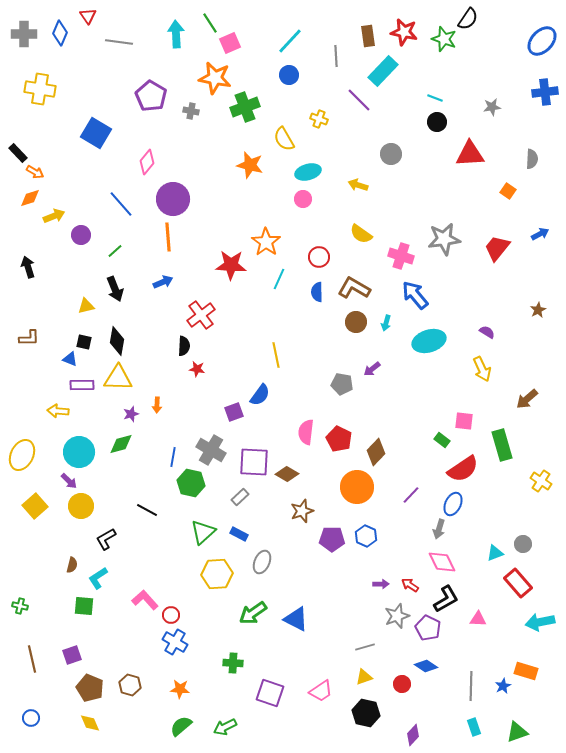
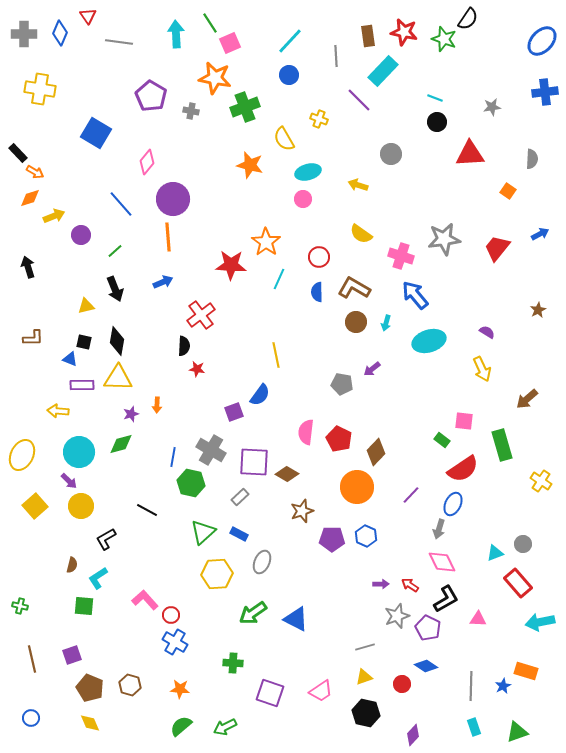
brown L-shape at (29, 338): moved 4 px right
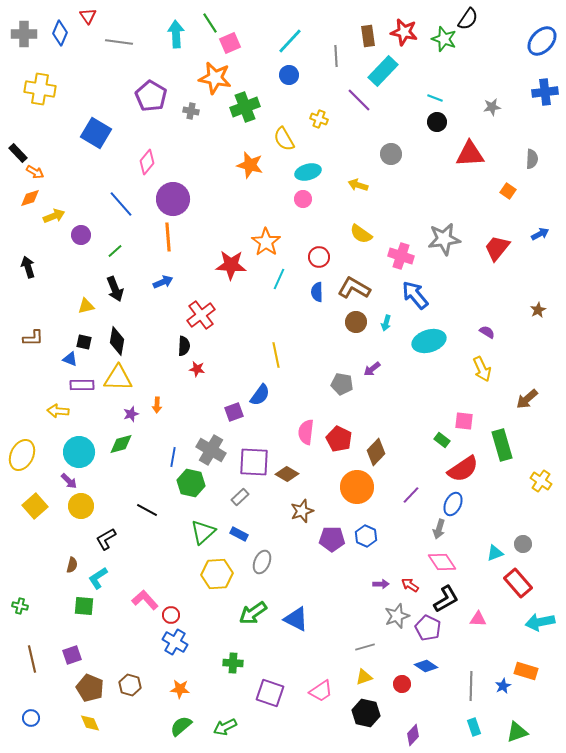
pink diamond at (442, 562): rotated 8 degrees counterclockwise
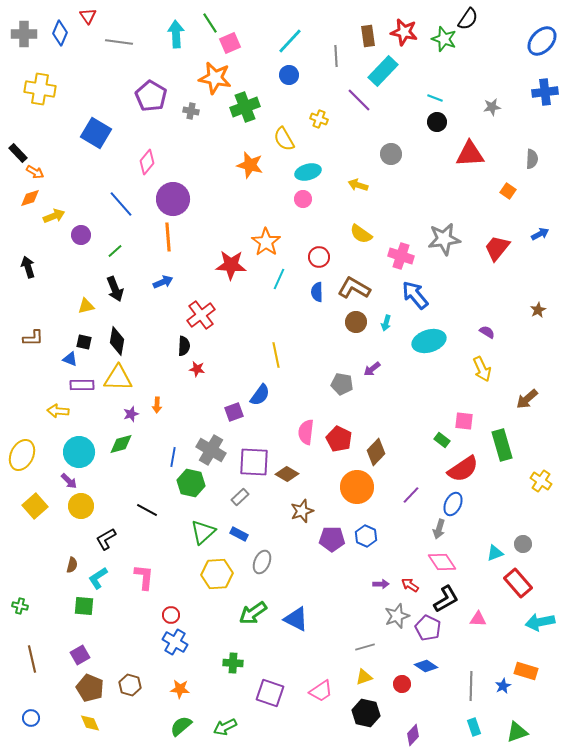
pink L-shape at (145, 600): moved 1 px left, 23 px up; rotated 48 degrees clockwise
purple square at (72, 655): moved 8 px right; rotated 12 degrees counterclockwise
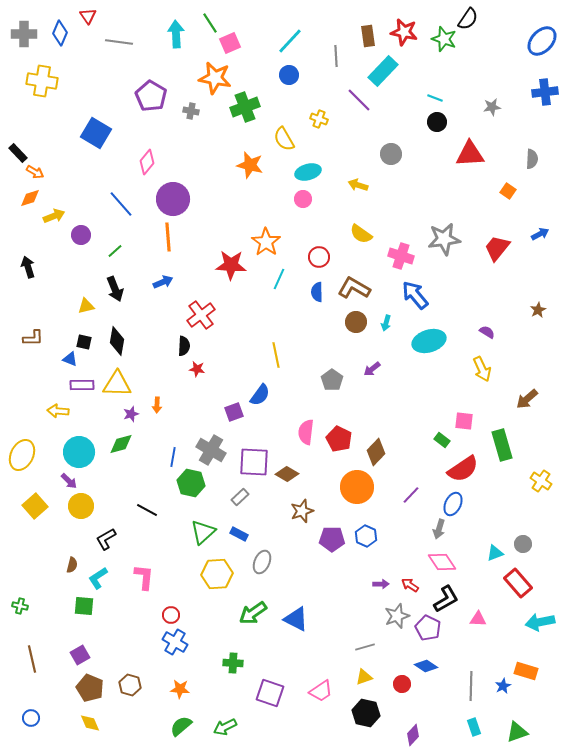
yellow cross at (40, 89): moved 2 px right, 8 px up
yellow triangle at (118, 378): moved 1 px left, 6 px down
gray pentagon at (342, 384): moved 10 px left, 4 px up; rotated 25 degrees clockwise
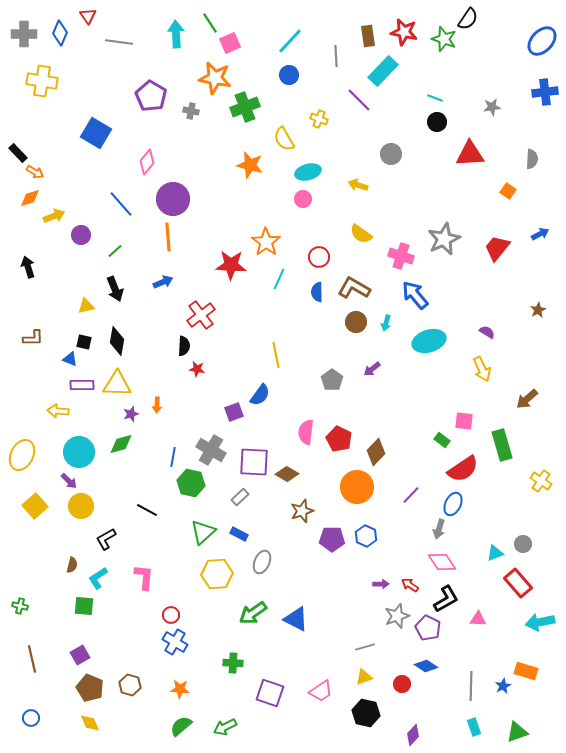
gray star at (444, 239): rotated 16 degrees counterclockwise
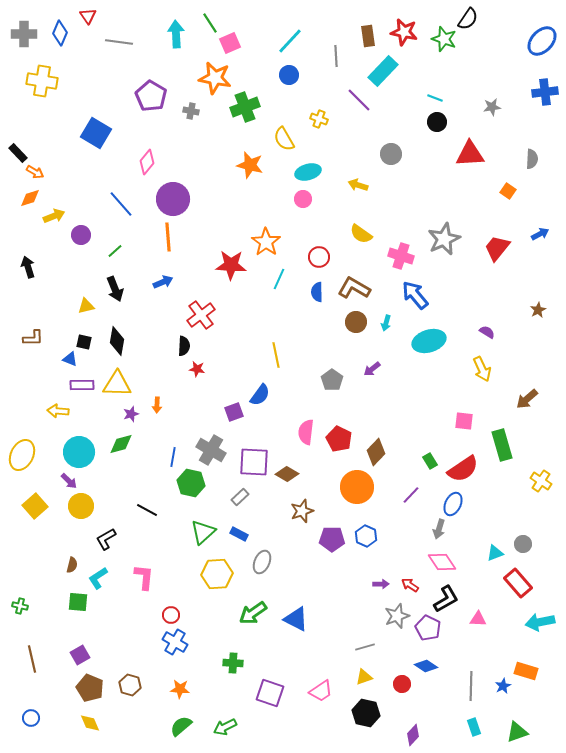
green rectangle at (442, 440): moved 12 px left, 21 px down; rotated 21 degrees clockwise
green square at (84, 606): moved 6 px left, 4 px up
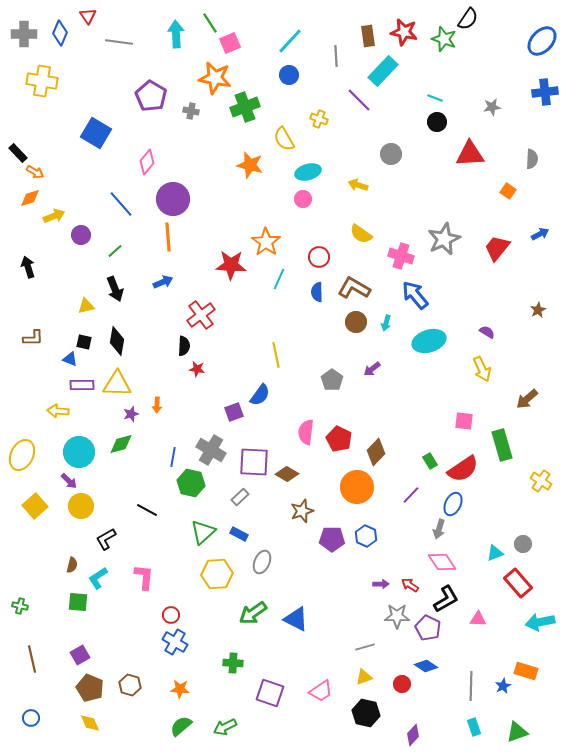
gray star at (397, 616): rotated 20 degrees clockwise
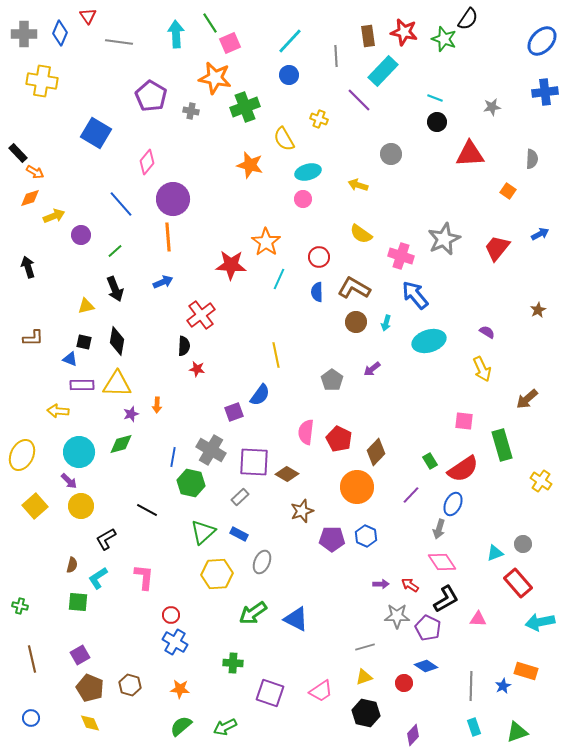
red circle at (402, 684): moved 2 px right, 1 px up
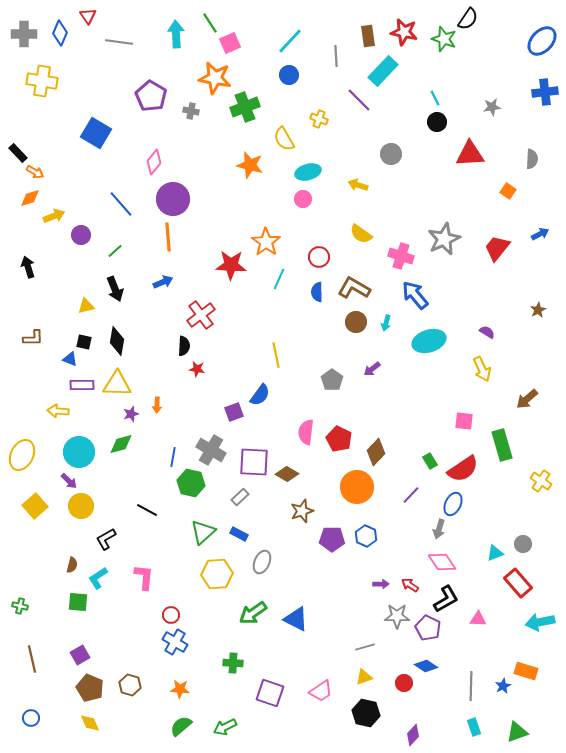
cyan line at (435, 98): rotated 42 degrees clockwise
pink diamond at (147, 162): moved 7 px right
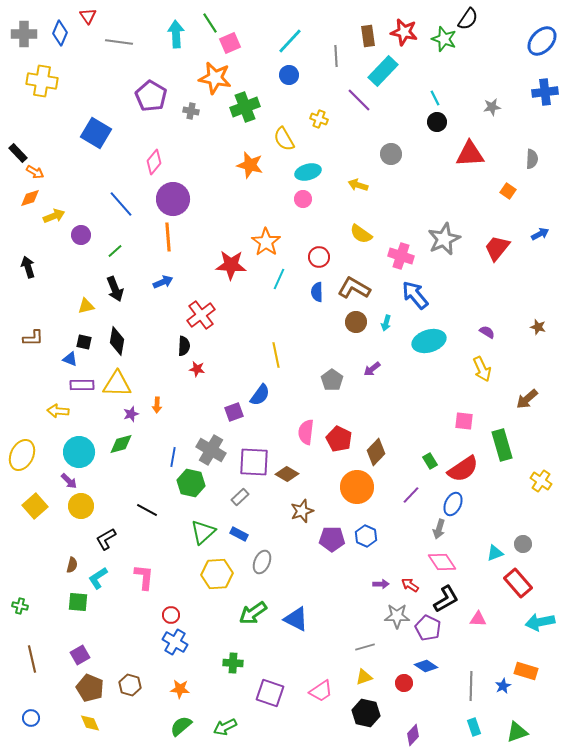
brown star at (538, 310): moved 17 px down; rotated 28 degrees counterclockwise
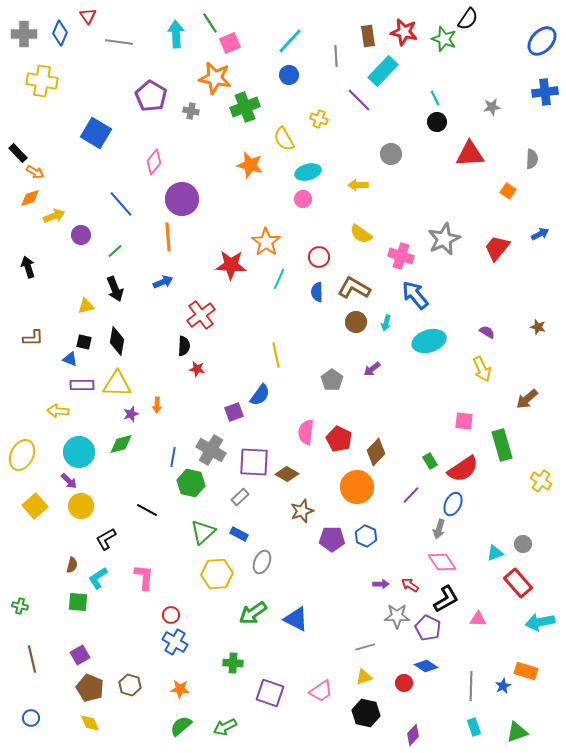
yellow arrow at (358, 185): rotated 18 degrees counterclockwise
purple circle at (173, 199): moved 9 px right
